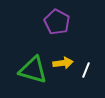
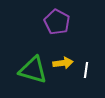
white line: rotated 14 degrees counterclockwise
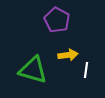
purple pentagon: moved 2 px up
yellow arrow: moved 5 px right, 8 px up
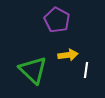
green triangle: rotated 28 degrees clockwise
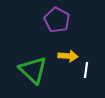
yellow arrow: moved 1 px down; rotated 12 degrees clockwise
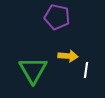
purple pentagon: moved 3 px up; rotated 15 degrees counterclockwise
green triangle: rotated 16 degrees clockwise
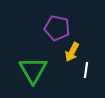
purple pentagon: moved 11 px down
yellow arrow: moved 4 px right, 4 px up; rotated 114 degrees clockwise
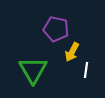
purple pentagon: moved 1 px left, 1 px down
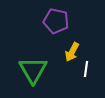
purple pentagon: moved 8 px up
white line: moved 1 px up
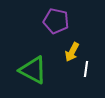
green triangle: rotated 32 degrees counterclockwise
